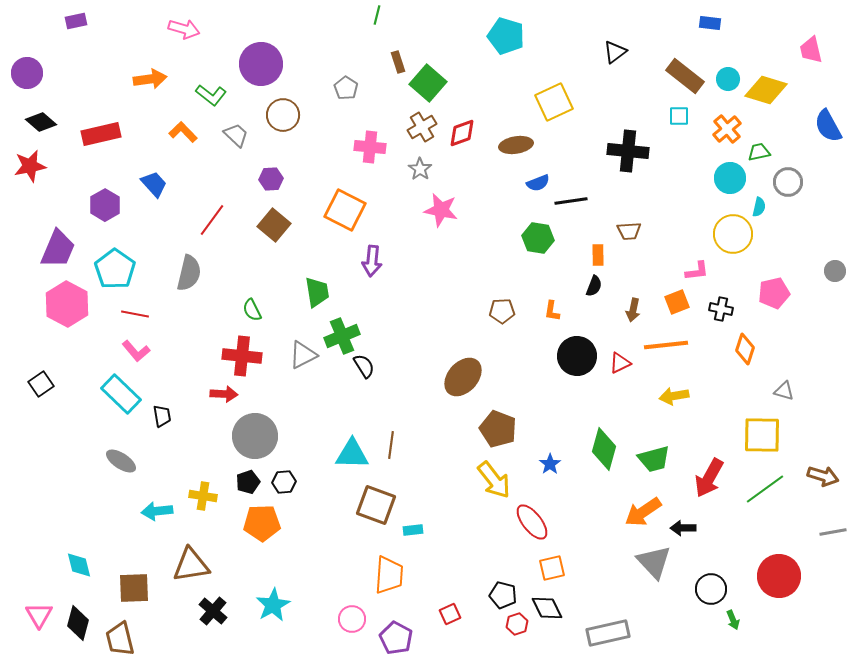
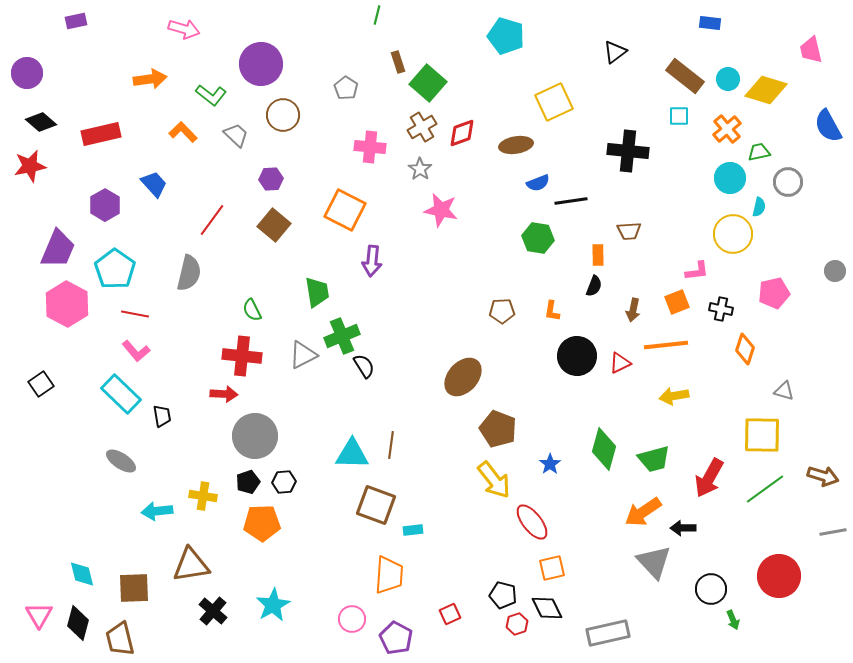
cyan diamond at (79, 565): moved 3 px right, 9 px down
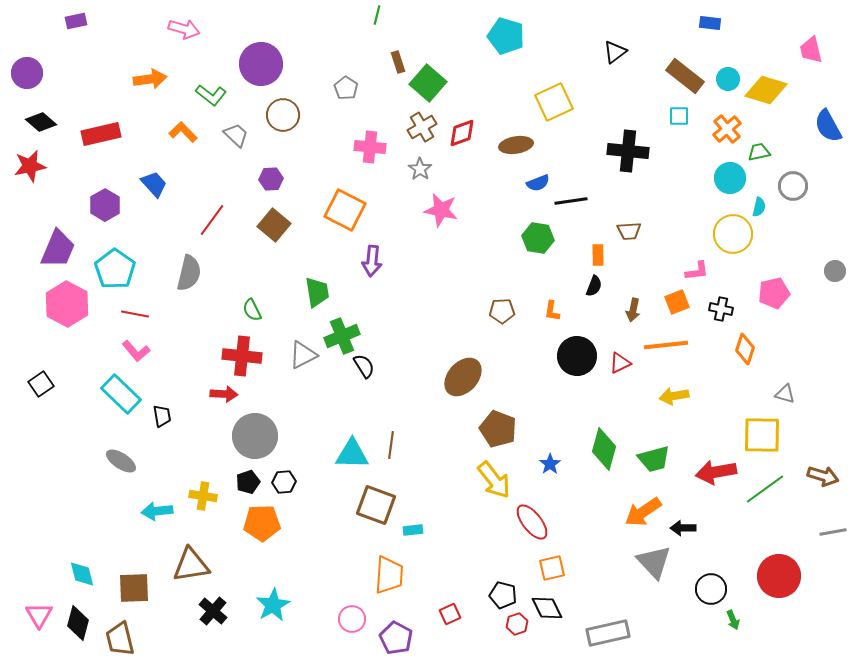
gray circle at (788, 182): moved 5 px right, 4 px down
gray triangle at (784, 391): moved 1 px right, 3 px down
red arrow at (709, 478): moved 7 px right, 6 px up; rotated 51 degrees clockwise
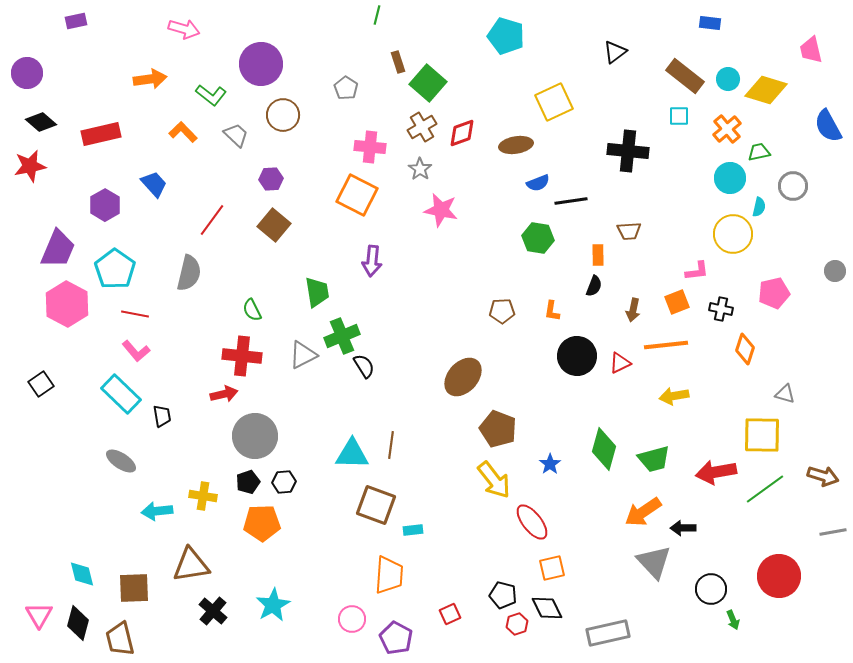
orange square at (345, 210): moved 12 px right, 15 px up
red arrow at (224, 394): rotated 16 degrees counterclockwise
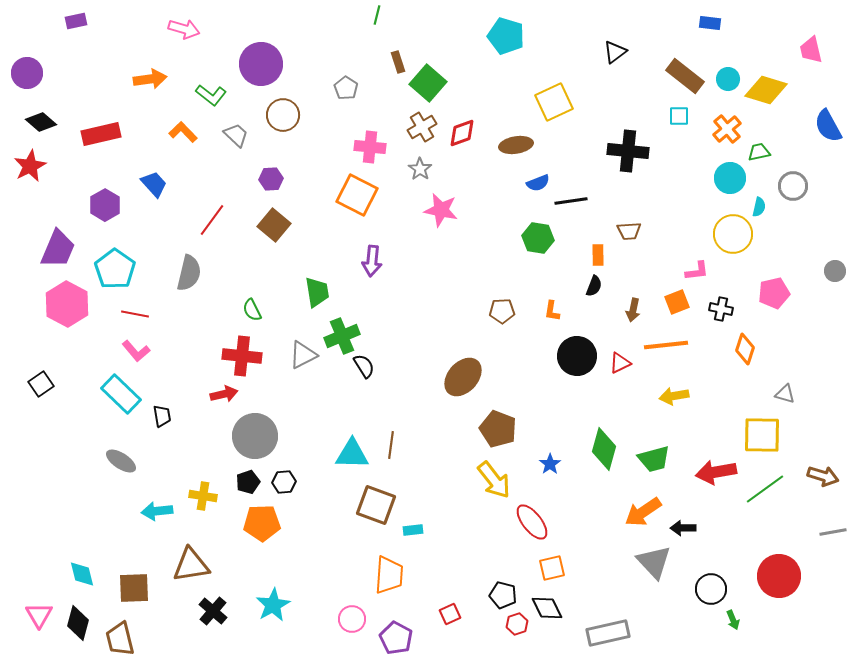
red star at (30, 166): rotated 16 degrees counterclockwise
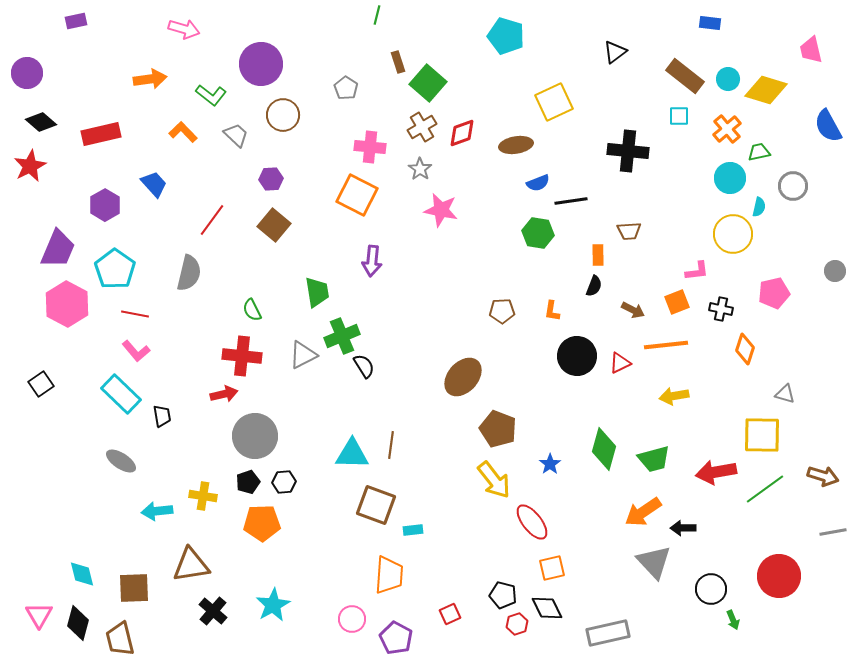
green hexagon at (538, 238): moved 5 px up
brown arrow at (633, 310): rotated 75 degrees counterclockwise
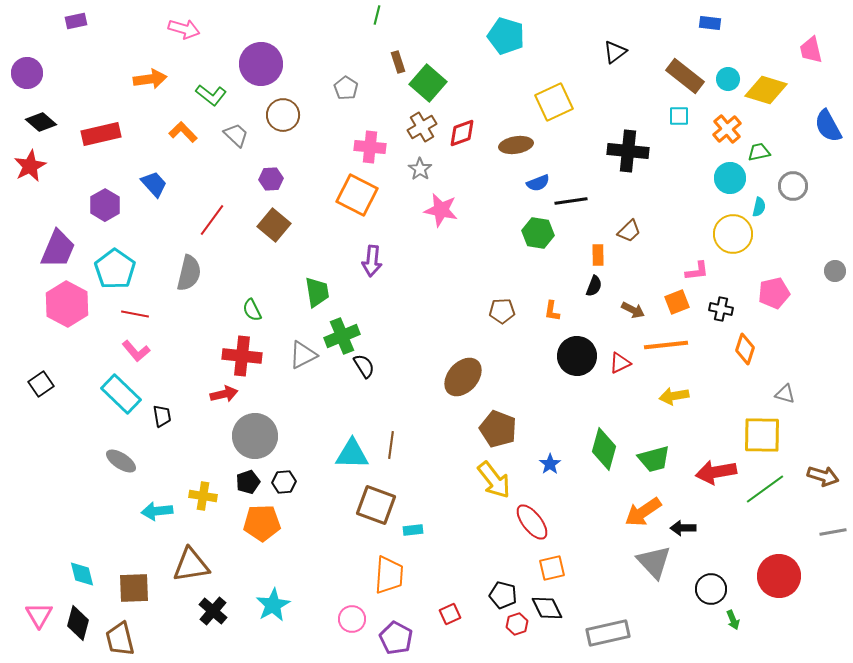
brown trapezoid at (629, 231): rotated 40 degrees counterclockwise
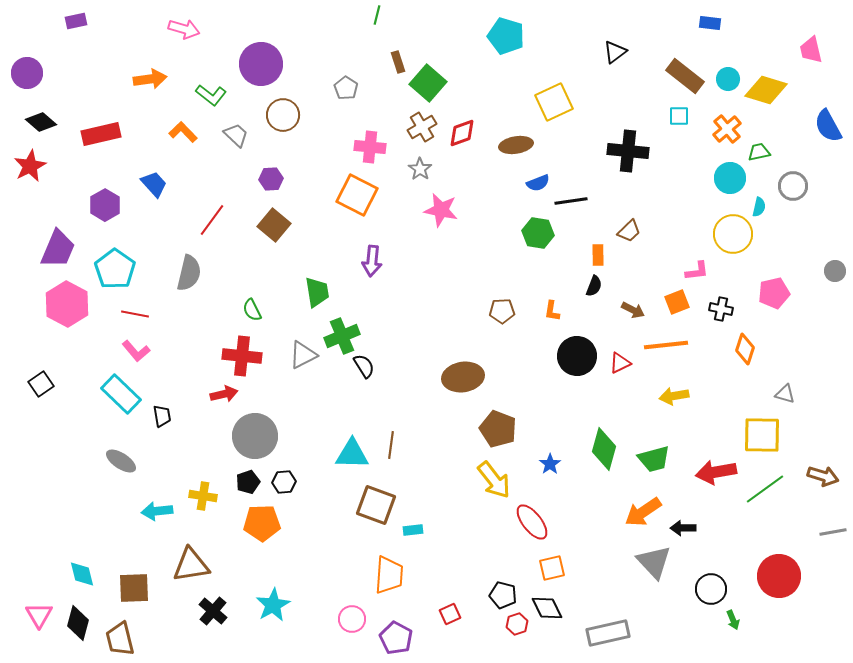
brown ellipse at (463, 377): rotated 39 degrees clockwise
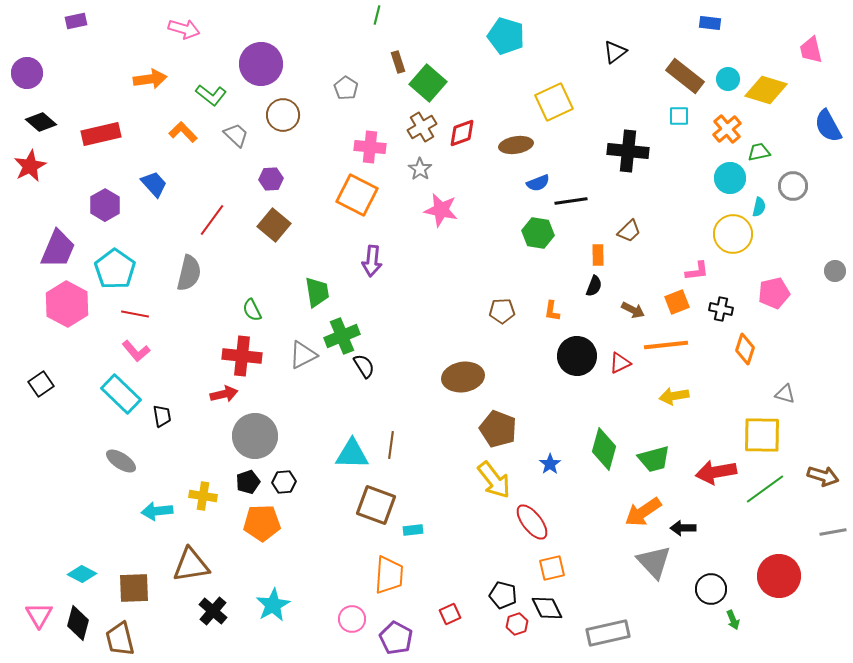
cyan diamond at (82, 574): rotated 48 degrees counterclockwise
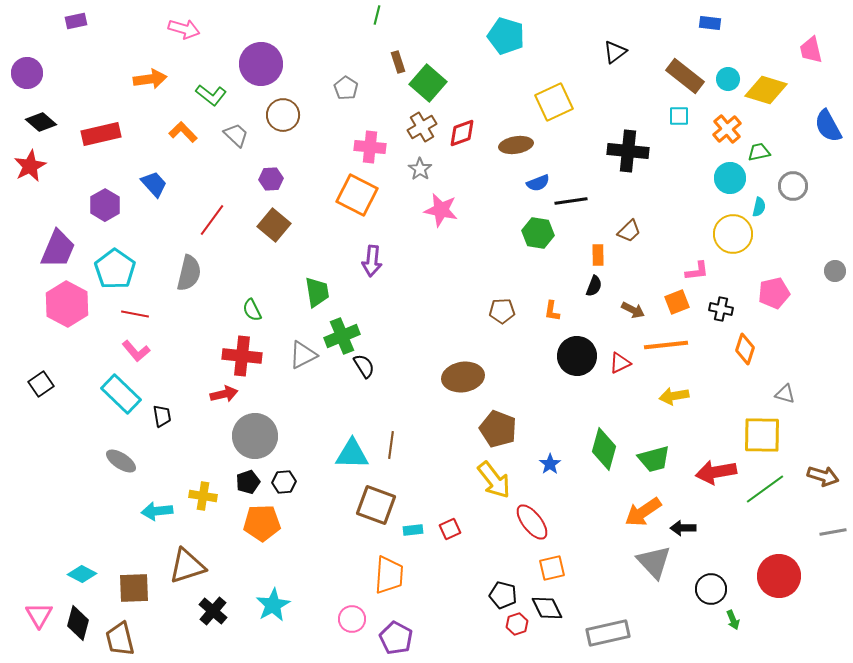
brown triangle at (191, 565): moved 4 px left, 1 px down; rotated 9 degrees counterclockwise
red square at (450, 614): moved 85 px up
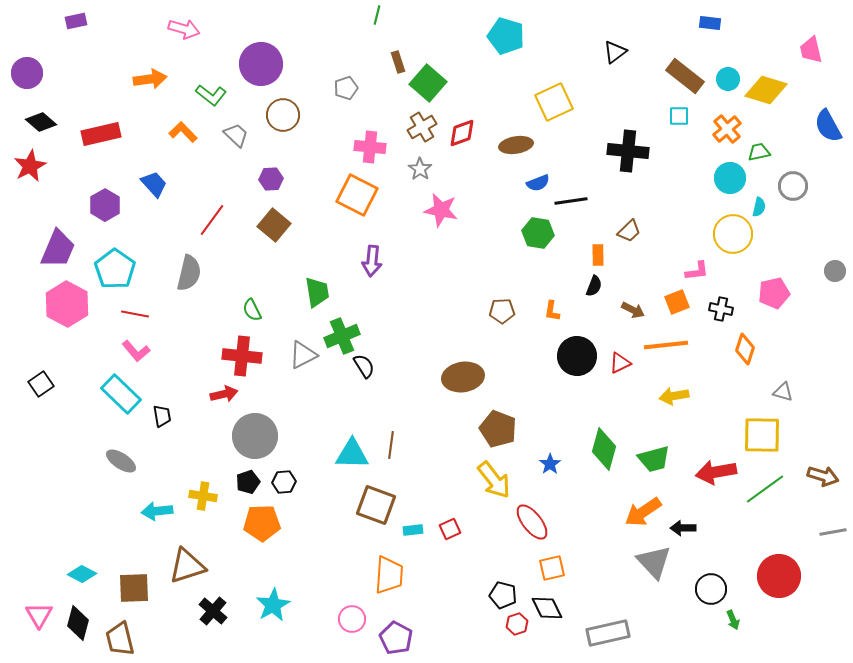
gray pentagon at (346, 88): rotated 20 degrees clockwise
gray triangle at (785, 394): moved 2 px left, 2 px up
